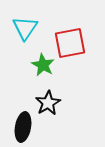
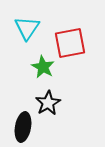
cyan triangle: moved 2 px right
green star: moved 2 px down
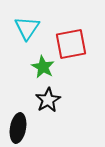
red square: moved 1 px right, 1 px down
black star: moved 3 px up
black ellipse: moved 5 px left, 1 px down
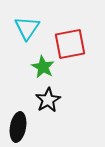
red square: moved 1 px left
black ellipse: moved 1 px up
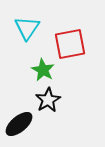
green star: moved 3 px down
black ellipse: moved 1 px right, 3 px up; rotated 40 degrees clockwise
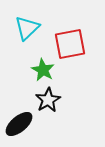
cyan triangle: rotated 12 degrees clockwise
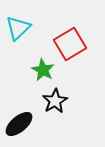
cyan triangle: moved 9 px left
red square: rotated 20 degrees counterclockwise
black star: moved 7 px right, 1 px down
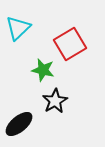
green star: rotated 15 degrees counterclockwise
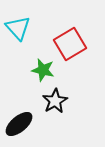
cyan triangle: rotated 28 degrees counterclockwise
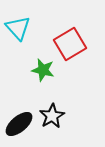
black star: moved 3 px left, 15 px down
